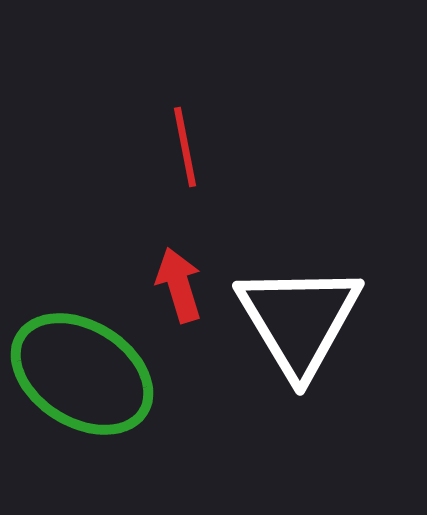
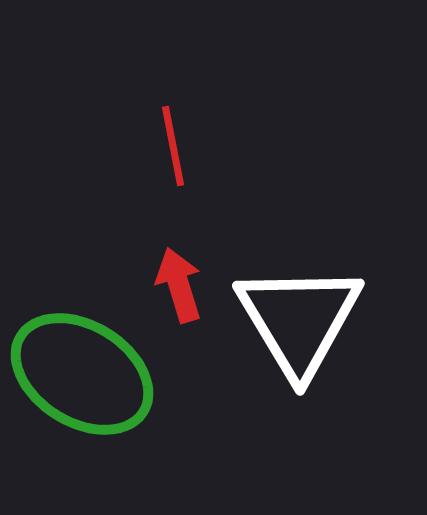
red line: moved 12 px left, 1 px up
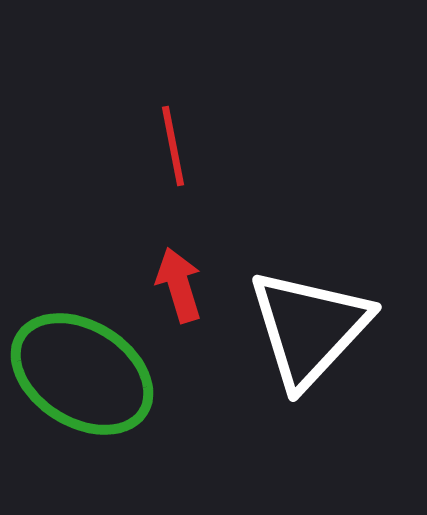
white triangle: moved 10 px right, 8 px down; rotated 14 degrees clockwise
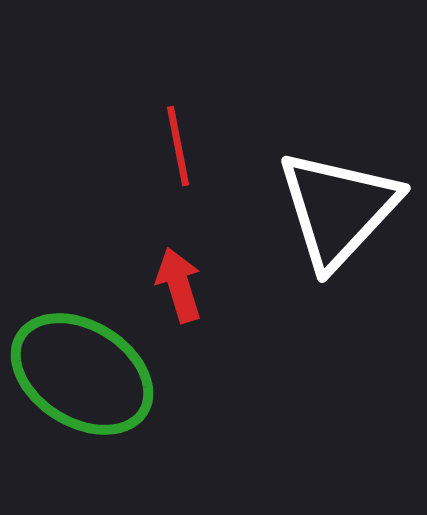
red line: moved 5 px right
white triangle: moved 29 px right, 119 px up
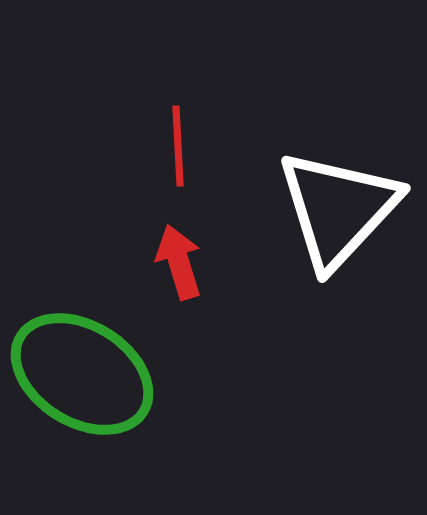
red line: rotated 8 degrees clockwise
red arrow: moved 23 px up
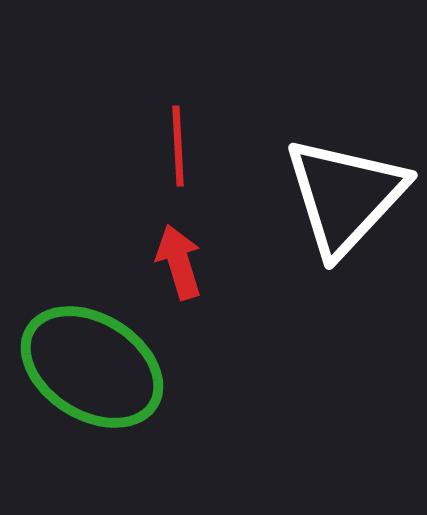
white triangle: moved 7 px right, 13 px up
green ellipse: moved 10 px right, 7 px up
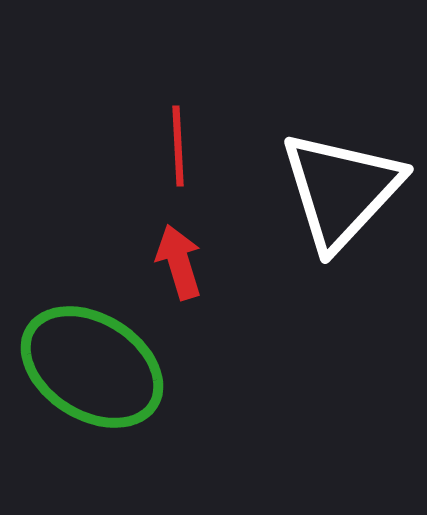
white triangle: moved 4 px left, 6 px up
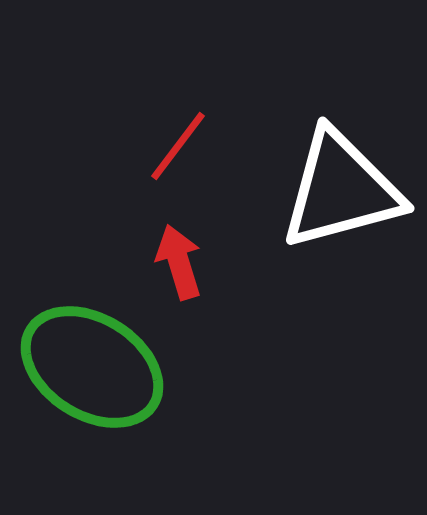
red line: rotated 40 degrees clockwise
white triangle: rotated 32 degrees clockwise
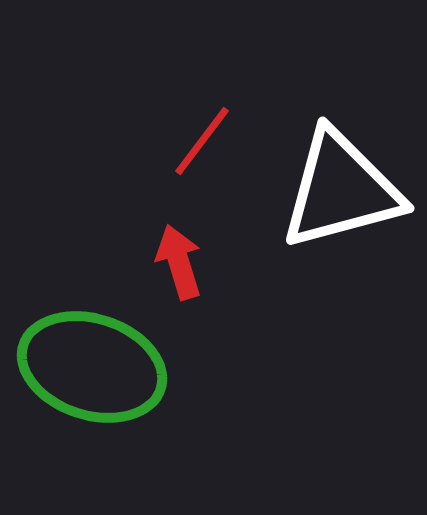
red line: moved 24 px right, 5 px up
green ellipse: rotated 14 degrees counterclockwise
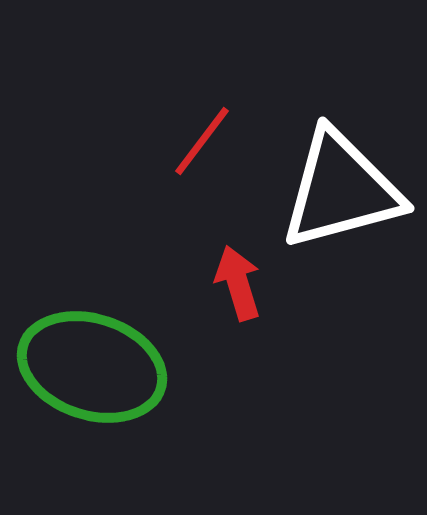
red arrow: moved 59 px right, 21 px down
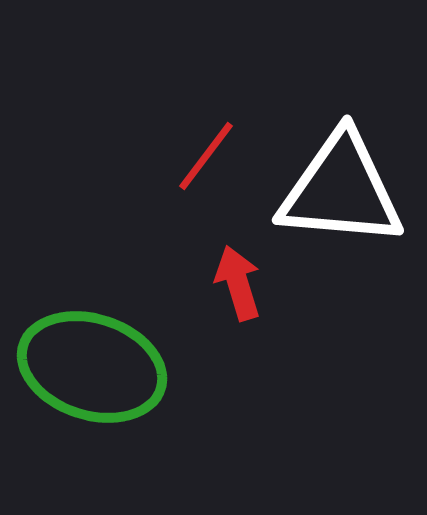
red line: moved 4 px right, 15 px down
white triangle: rotated 20 degrees clockwise
